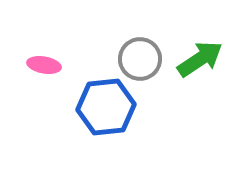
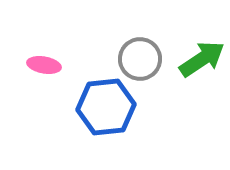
green arrow: moved 2 px right
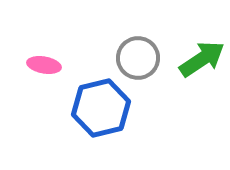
gray circle: moved 2 px left, 1 px up
blue hexagon: moved 5 px left, 1 px down; rotated 8 degrees counterclockwise
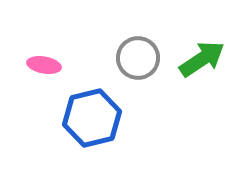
blue hexagon: moved 9 px left, 10 px down
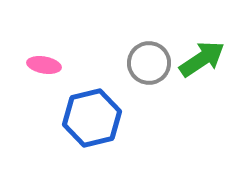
gray circle: moved 11 px right, 5 px down
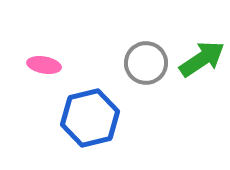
gray circle: moved 3 px left
blue hexagon: moved 2 px left
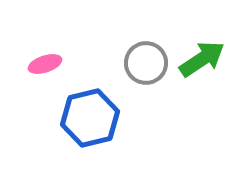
pink ellipse: moved 1 px right, 1 px up; rotated 28 degrees counterclockwise
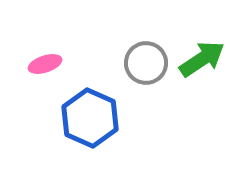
blue hexagon: rotated 22 degrees counterclockwise
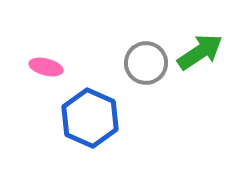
green arrow: moved 2 px left, 7 px up
pink ellipse: moved 1 px right, 3 px down; rotated 32 degrees clockwise
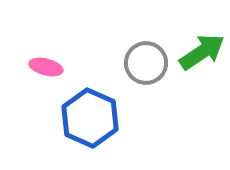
green arrow: moved 2 px right
